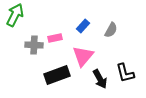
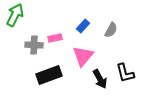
black rectangle: moved 8 px left
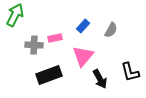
black L-shape: moved 5 px right, 1 px up
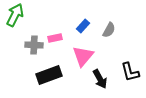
gray semicircle: moved 2 px left
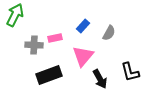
gray semicircle: moved 3 px down
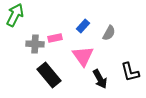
gray cross: moved 1 px right, 1 px up
pink triangle: rotated 15 degrees counterclockwise
black rectangle: rotated 70 degrees clockwise
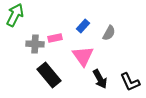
black L-shape: moved 10 px down; rotated 10 degrees counterclockwise
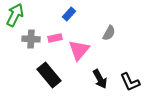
blue rectangle: moved 14 px left, 12 px up
gray cross: moved 4 px left, 5 px up
pink triangle: moved 4 px left, 6 px up; rotated 15 degrees clockwise
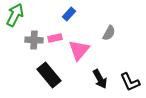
gray cross: moved 3 px right, 1 px down
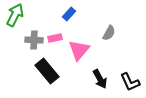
black rectangle: moved 2 px left, 4 px up
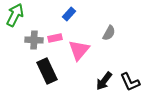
black rectangle: rotated 15 degrees clockwise
black arrow: moved 4 px right, 2 px down; rotated 66 degrees clockwise
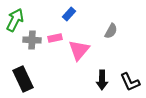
green arrow: moved 5 px down
gray semicircle: moved 2 px right, 2 px up
gray cross: moved 2 px left
black rectangle: moved 24 px left, 8 px down
black arrow: moved 2 px left, 1 px up; rotated 36 degrees counterclockwise
